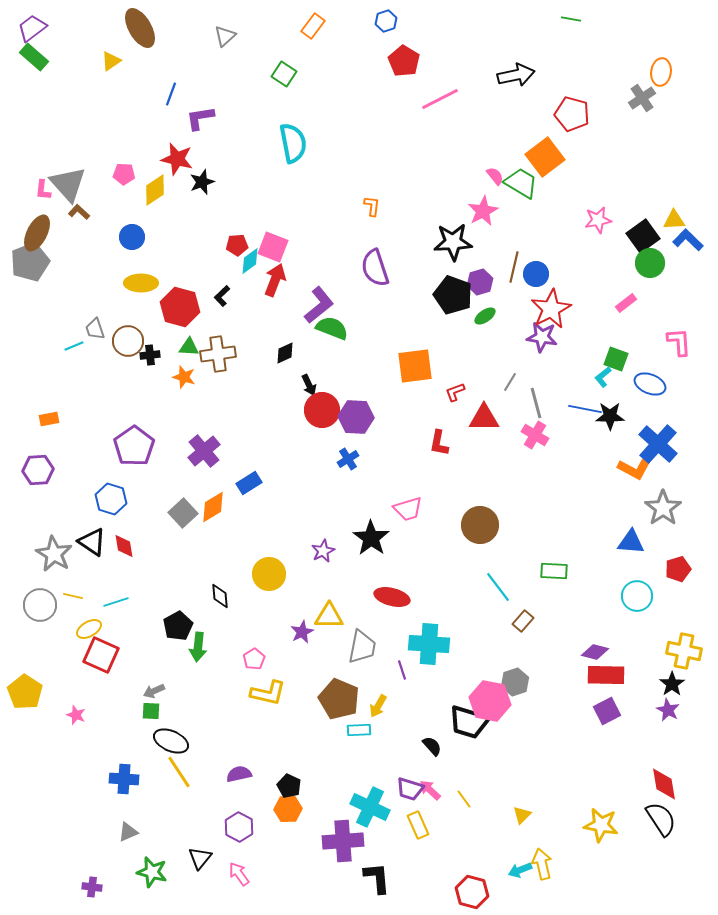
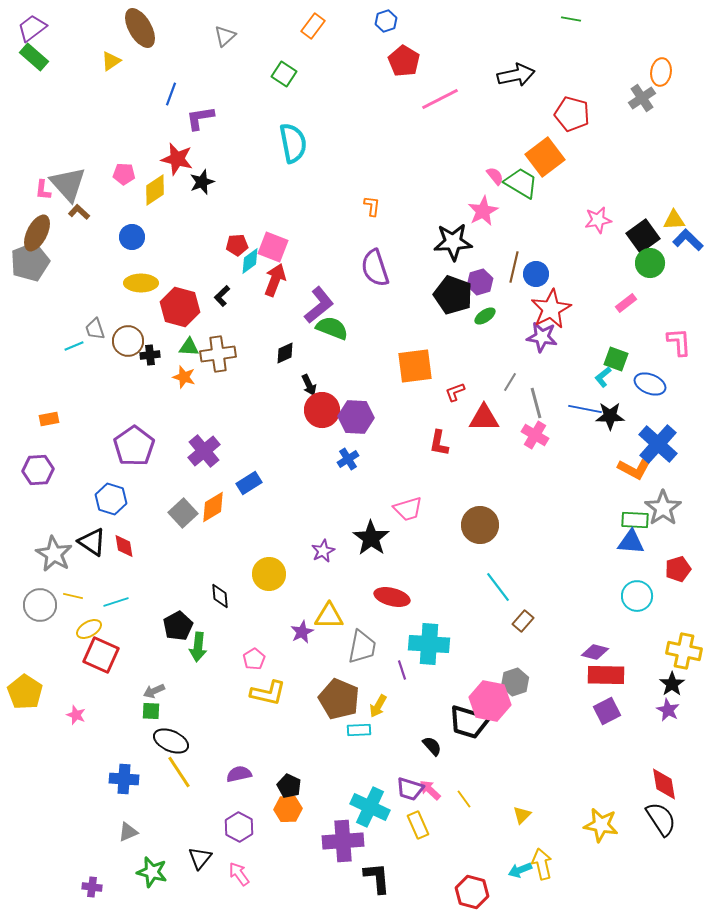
green rectangle at (554, 571): moved 81 px right, 51 px up
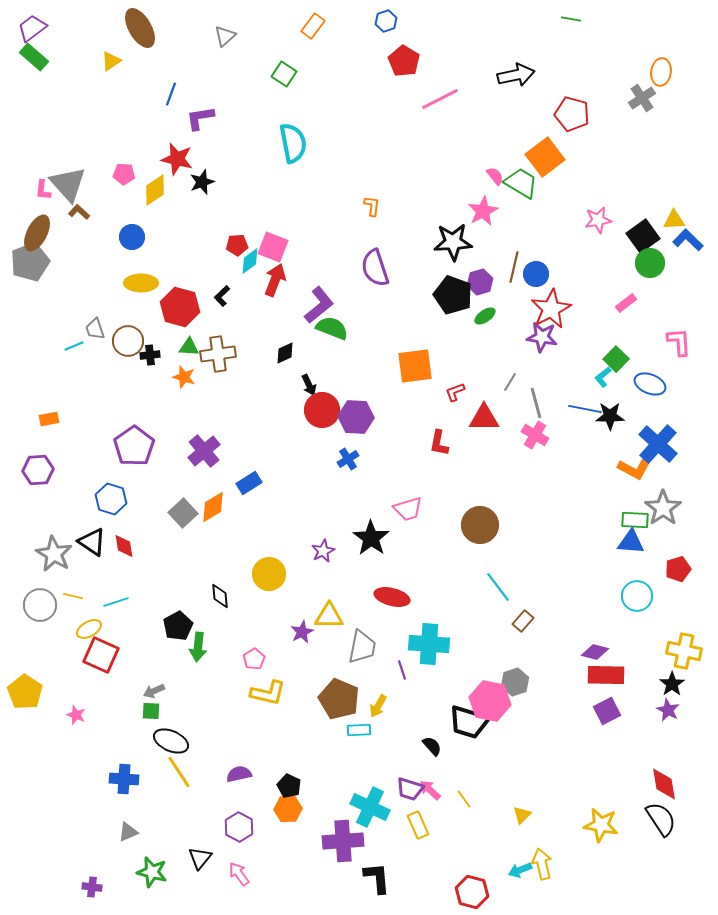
green square at (616, 359): rotated 25 degrees clockwise
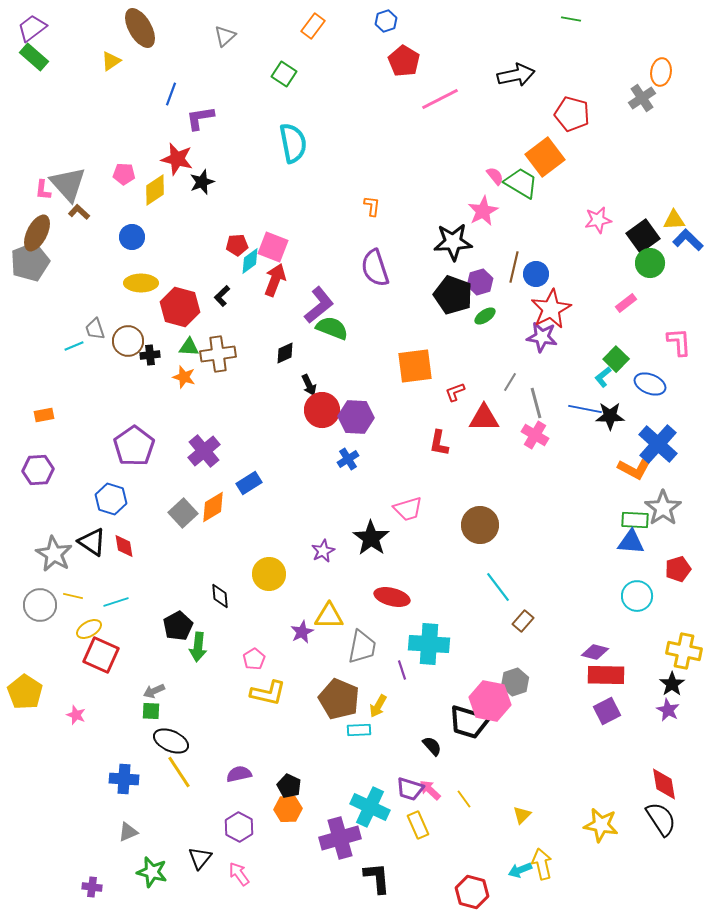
orange rectangle at (49, 419): moved 5 px left, 4 px up
purple cross at (343, 841): moved 3 px left, 3 px up; rotated 12 degrees counterclockwise
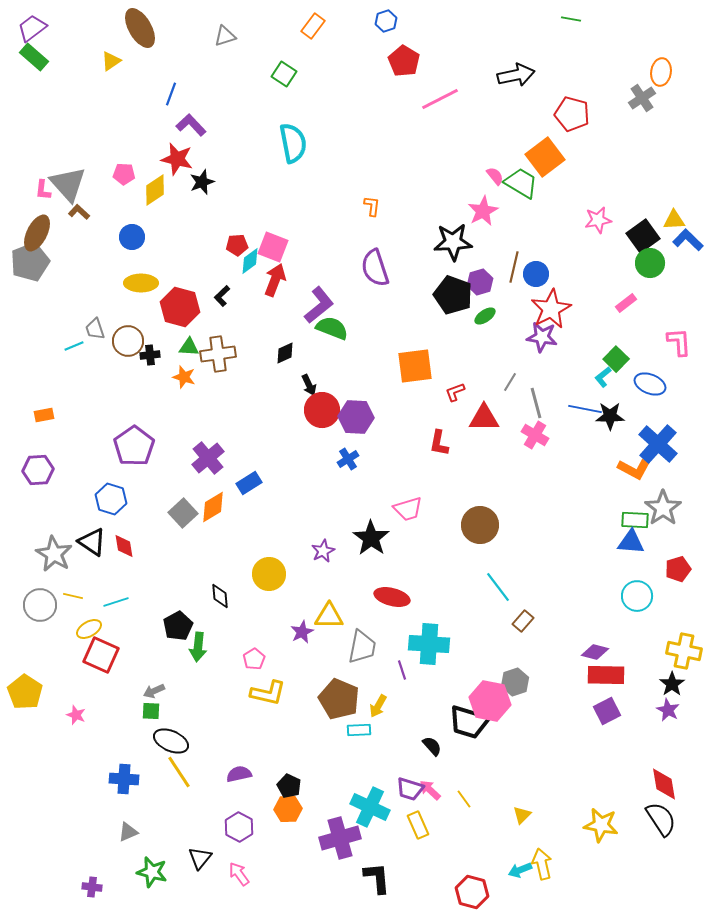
gray triangle at (225, 36): rotated 25 degrees clockwise
purple L-shape at (200, 118): moved 9 px left, 7 px down; rotated 56 degrees clockwise
purple cross at (204, 451): moved 4 px right, 7 px down
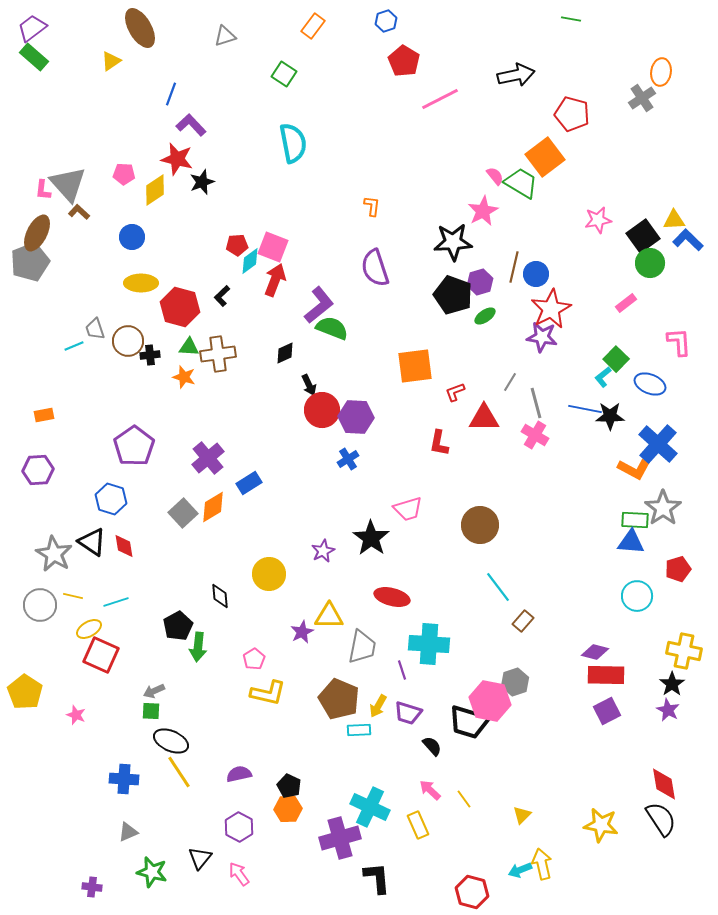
purple trapezoid at (410, 789): moved 2 px left, 76 px up
